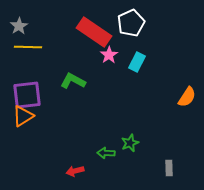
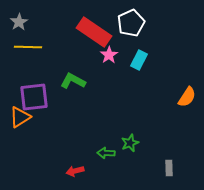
gray star: moved 4 px up
cyan rectangle: moved 2 px right, 2 px up
purple square: moved 7 px right, 2 px down
orange triangle: moved 3 px left, 1 px down
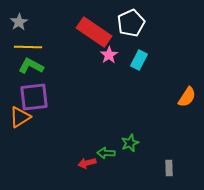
green L-shape: moved 42 px left, 15 px up
red arrow: moved 12 px right, 8 px up
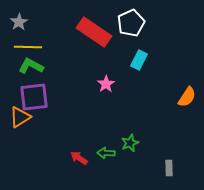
pink star: moved 3 px left, 29 px down
red arrow: moved 8 px left, 5 px up; rotated 48 degrees clockwise
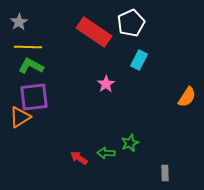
gray rectangle: moved 4 px left, 5 px down
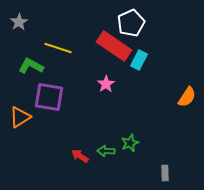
red rectangle: moved 20 px right, 14 px down
yellow line: moved 30 px right, 1 px down; rotated 16 degrees clockwise
purple square: moved 15 px right; rotated 16 degrees clockwise
green arrow: moved 2 px up
red arrow: moved 1 px right, 2 px up
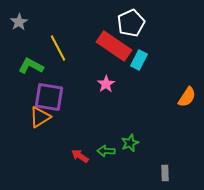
yellow line: rotated 44 degrees clockwise
orange triangle: moved 20 px right
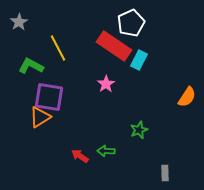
green star: moved 9 px right, 13 px up
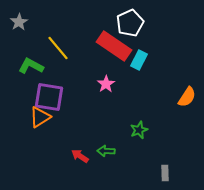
white pentagon: moved 1 px left
yellow line: rotated 12 degrees counterclockwise
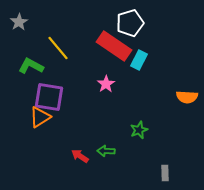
white pentagon: rotated 8 degrees clockwise
orange semicircle: rotated 60 degrees clockwise
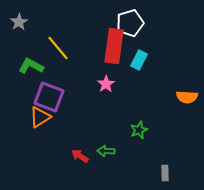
red rectangle: rotated 64 degrees clockwise
purple square: rotated 12 degrees clockwise
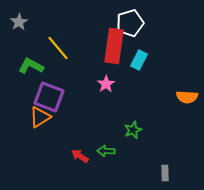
green star: moved 6 px left
